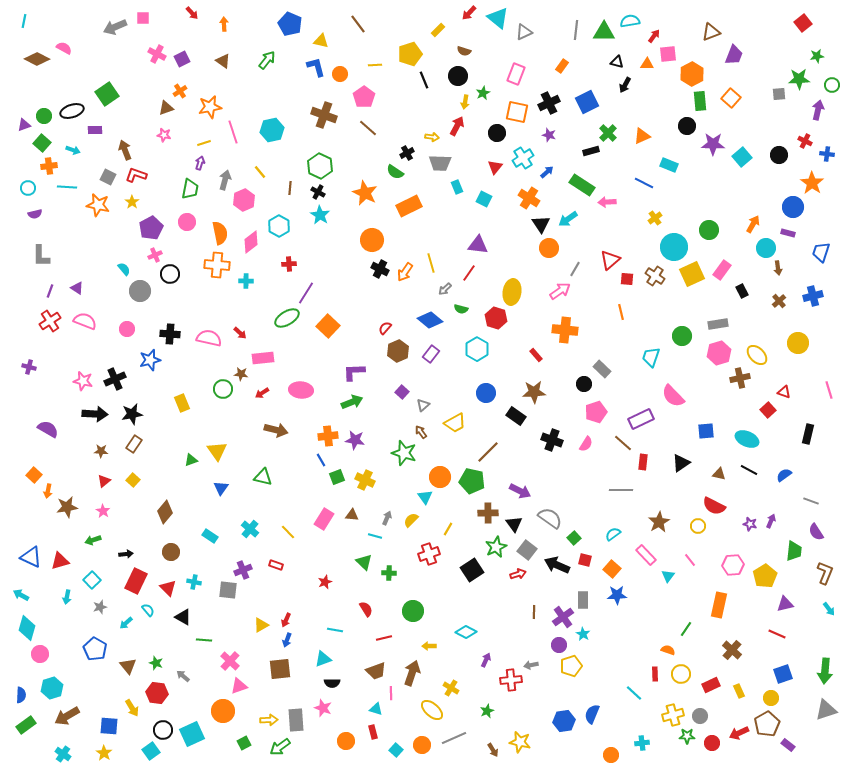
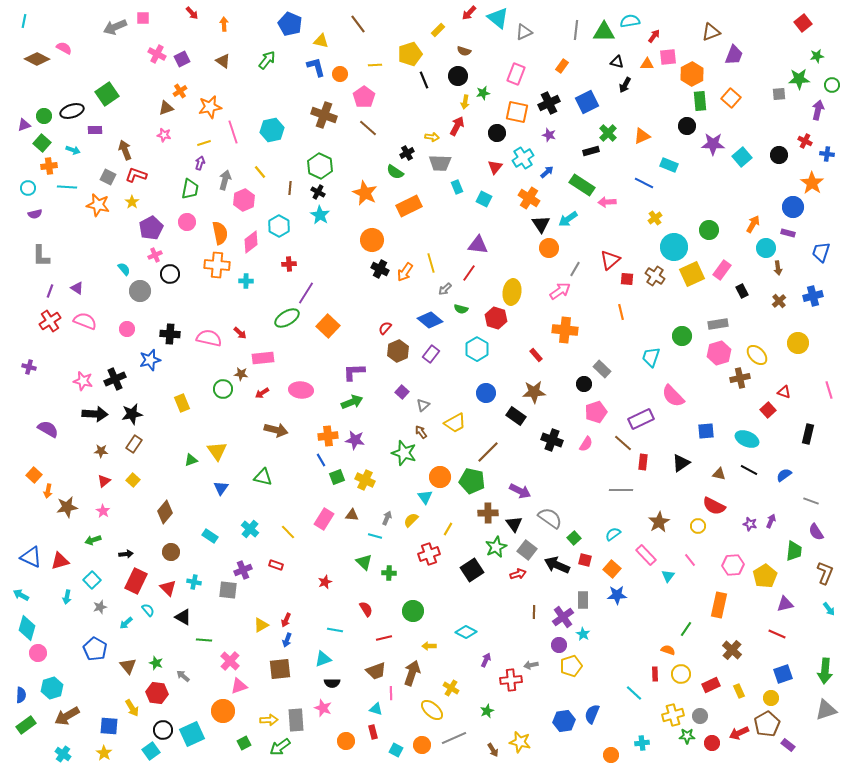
pink square at (668, 54): moved 3 px down
green star at (483, 93): rotated 16 degrees clockwise
pink circle at (40, 654): moved 2 px left, 1 px up
cyan square at (396, 750): rotated 16 degrees counterclockwise
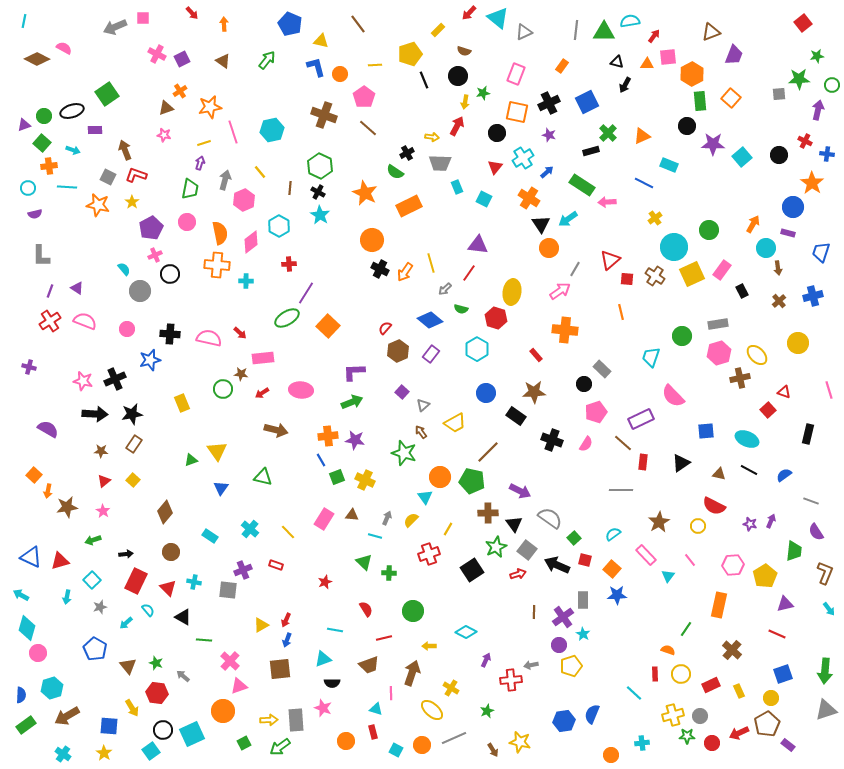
brown trapezoid at (376, 671): moved 7 px left, 6 px up
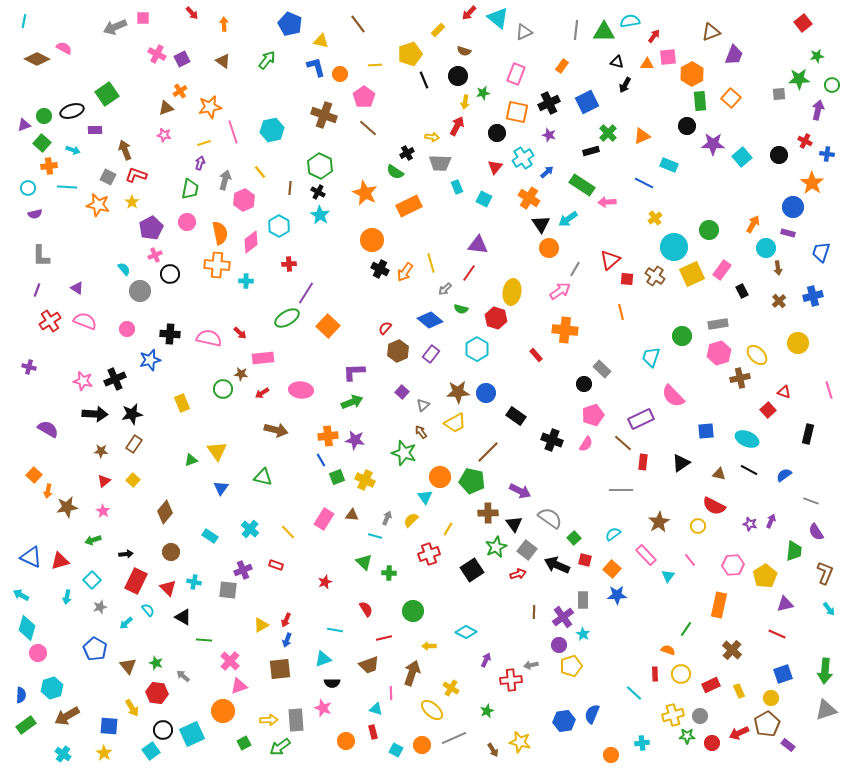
purple line at (50, 291): moved 13 px left, 1 px up
brown star at (534, 392): moved 76 px left
pink pentagon at (596, 412): moved 3 px left, 3 px down
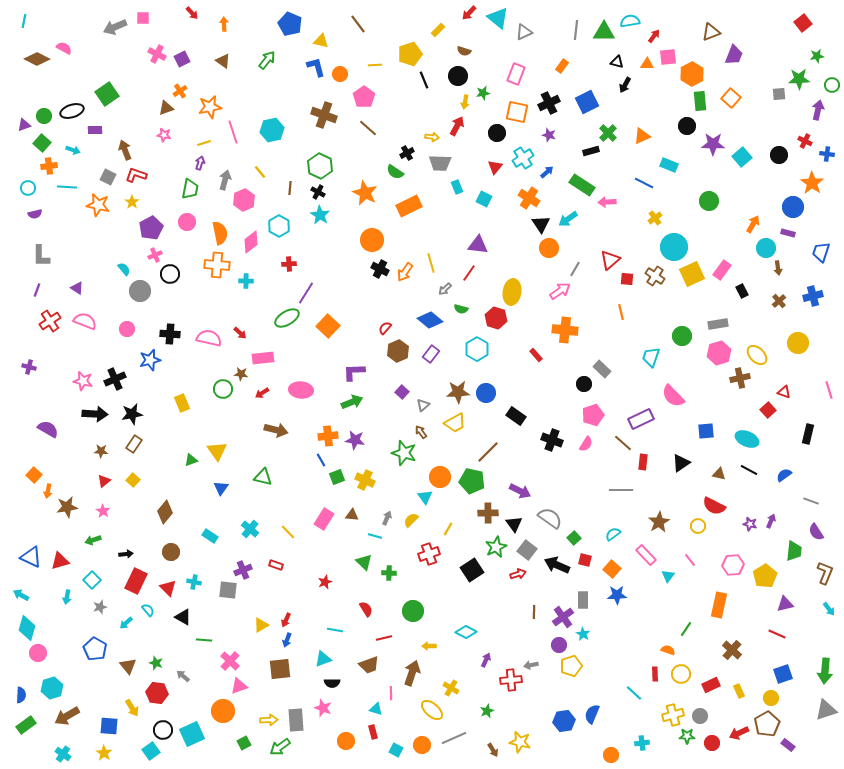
green circle at (709, 230): moved 29 px up
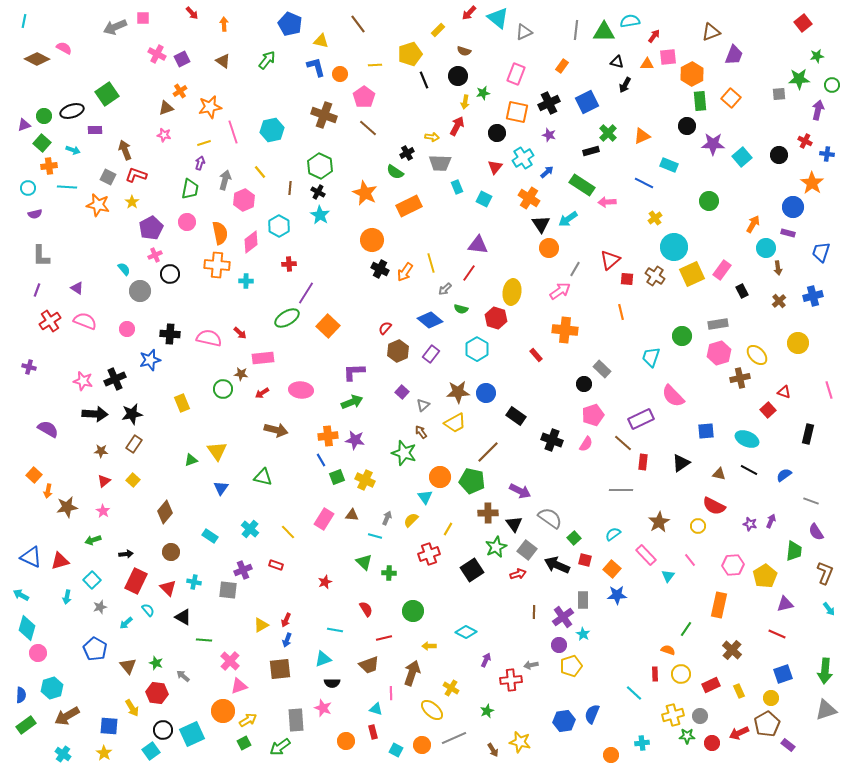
yellow arrow at (269, 720): moved 21 px left; rotated 30 degrees counterclockwise
